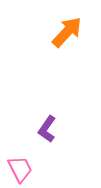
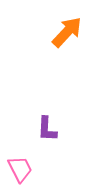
purple L-shape: rotated 32 degrees counterclockwise
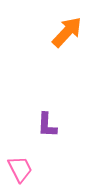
purple L-shape: moved 4 px up
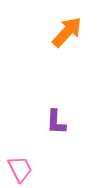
purple L-shape: moved 9 px right, 3 px up
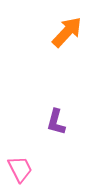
purple L-shape: rotated 12 degrees clockwise
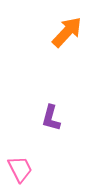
purple L-shape: moved 5 px left, 4 px up
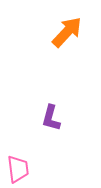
pink trapezoid: moved 2 px left; rotated 20 degrees clockwise
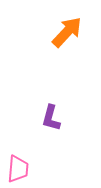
pink trapezoid: rotated 12 degrees clockwise
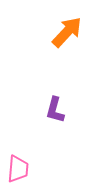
purple L-shape: moved 4 px right, 8 px up
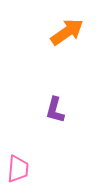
orange arrow: rotated 12 degrees clockwise
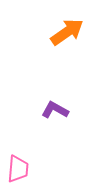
purple L-shape: rotated 104 degrees clockwise
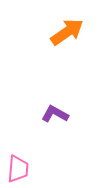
purple L-shape: moved 4 px down
